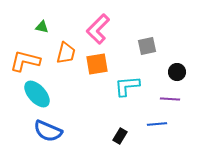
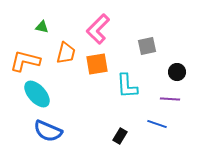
cyan L-shape: rotated 88 degrees counterclockwise
blue line: rotated 24 degrees clockwise
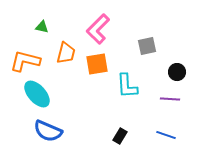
blue line: moved 9 px right, 11 px down
